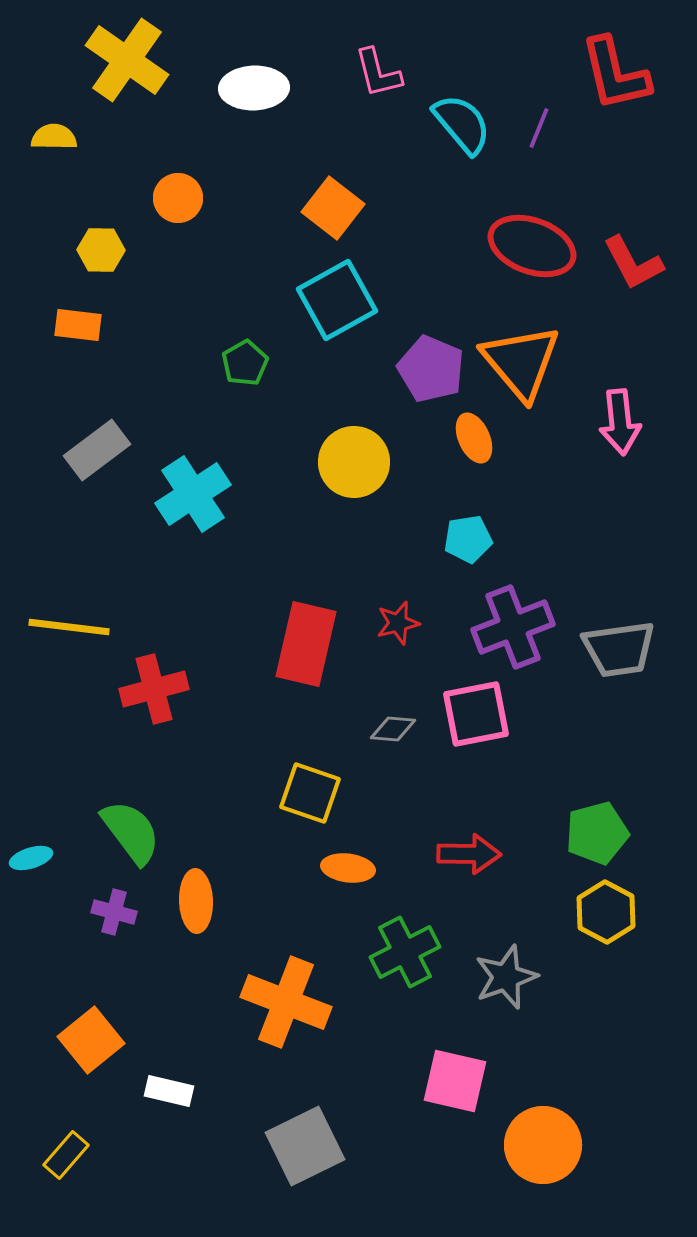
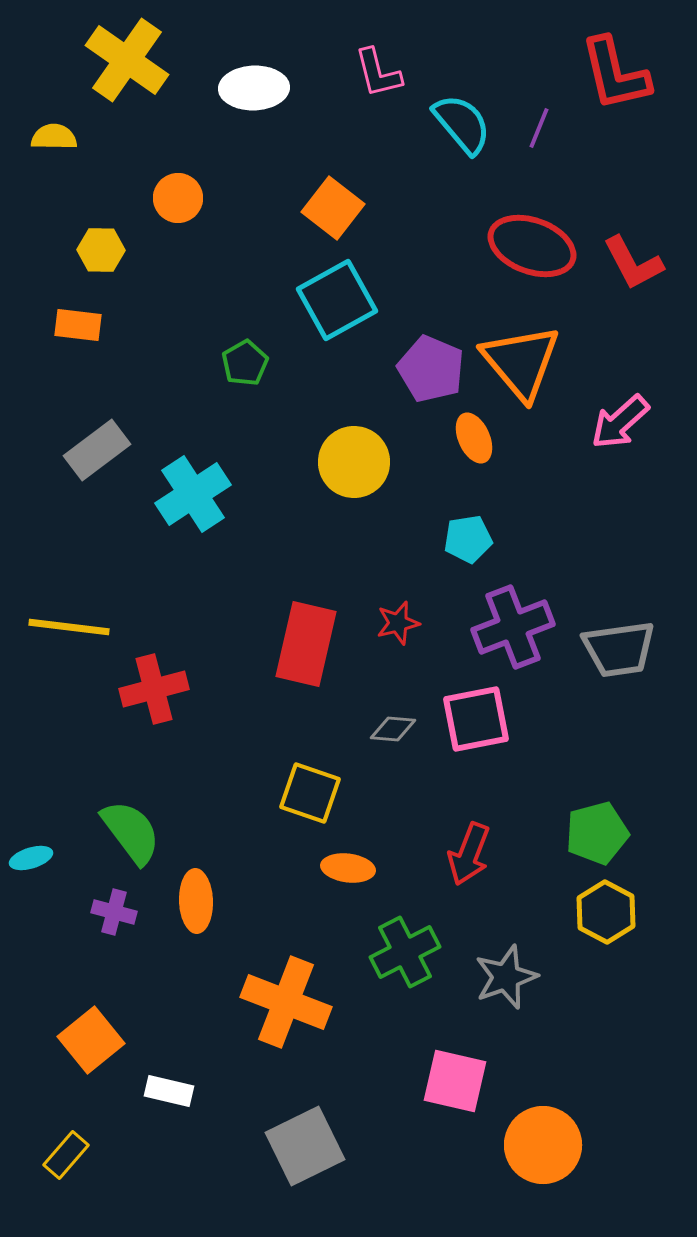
pink arrow at (620, 422): rotated 54 degrees clockwise
pink square at (476, 714): moved 5 px down
red arrow at (469, 854): rotated 110 degrees clockwise
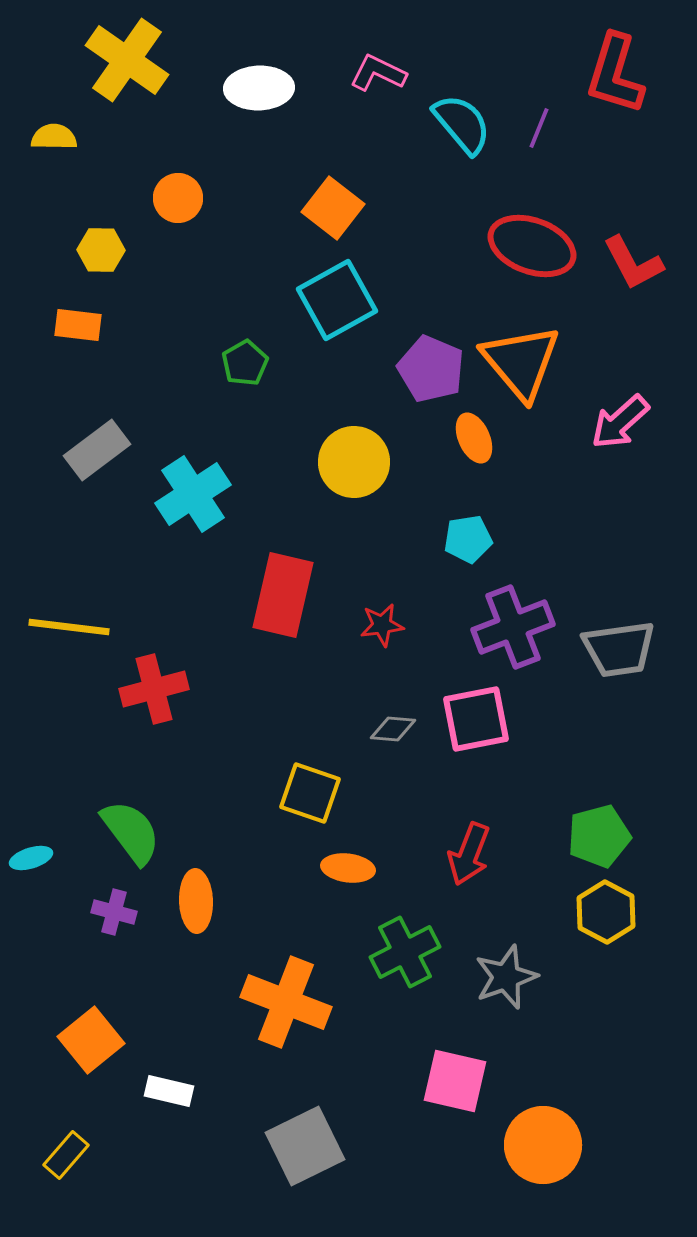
pink L-shape at (378, 73): rotated 130 degrees clockwise
red L-shape at (615, 74): rotated 30 degrees clockwise
white ellipse at (254, 88): moved 5 px right
red star at (398, 623): moved 16 px left, 2 px down; rotated 6 degrees clockwise
red rectangle at (306, 644): moved 23 px left, 49 px up
green pentagon at (597, 833): moved 2 px right, 3 px down
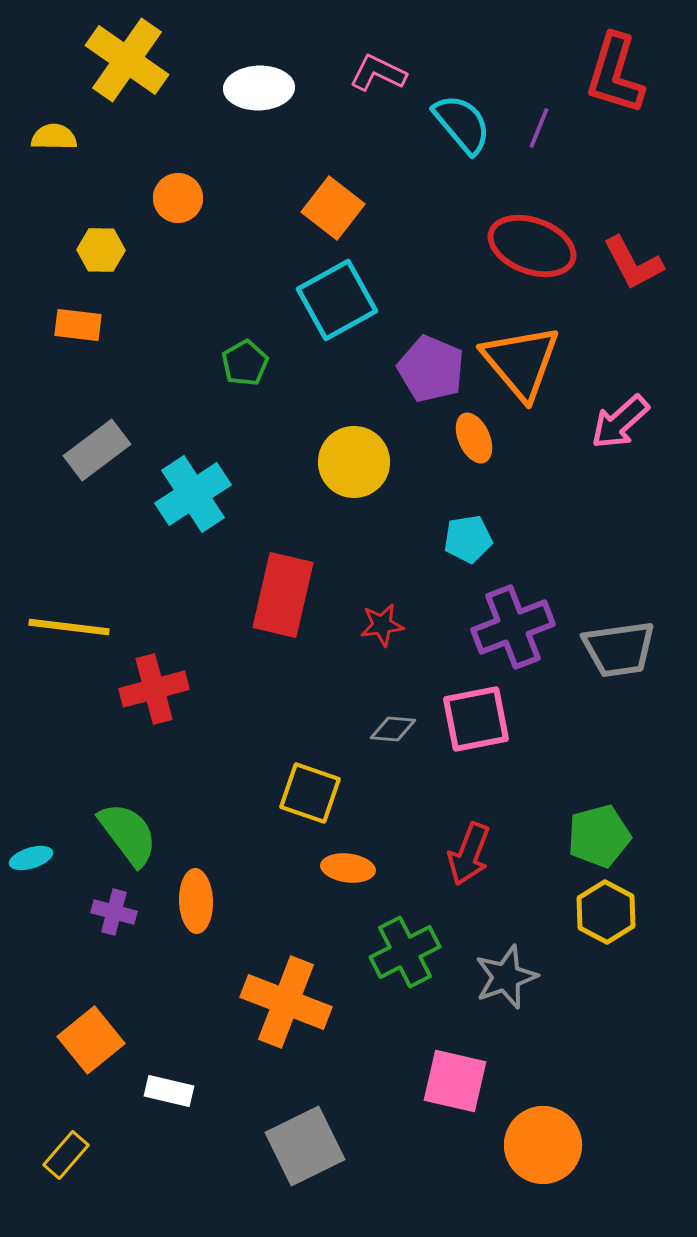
green semicircle at (131, 832): moved 3 px left, 2 px down
